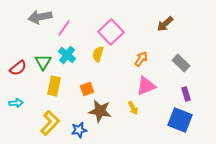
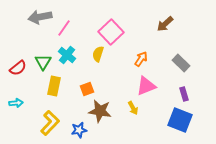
purple rectangle: moved 2 px left
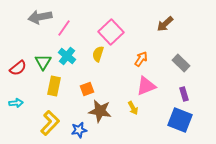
cyan cross: moved 1 px down
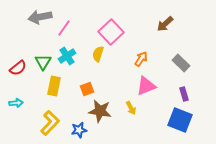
cyan cross: rotated 18 degrees clockwise
yellow arrow: moved 2 px left
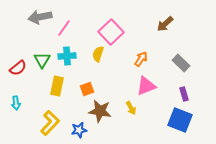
cyan cross: rotated 30 degrees clockwise
green triangle: moved 1 px left, 2 px up
yellow rectangle: moved 3 px right
cyan arrow: rotated 88 degrees clockwise
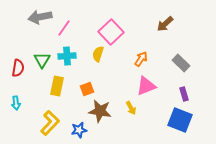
red semicircle: rotated 42 degrees counterclockwise
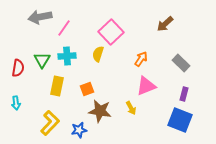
purple rectangle: rotated 32 degrees clockwise
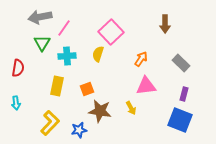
brown arrow: rotated 48 degrees counterclockwise
green triangle: moved 17 px up
pink triangle: rotated 15 degrees clockwise
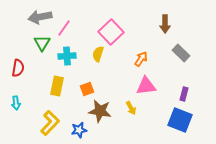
gray rectangle: moved 10 px up
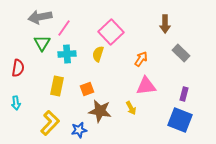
cyan cross: moved 2 px up
